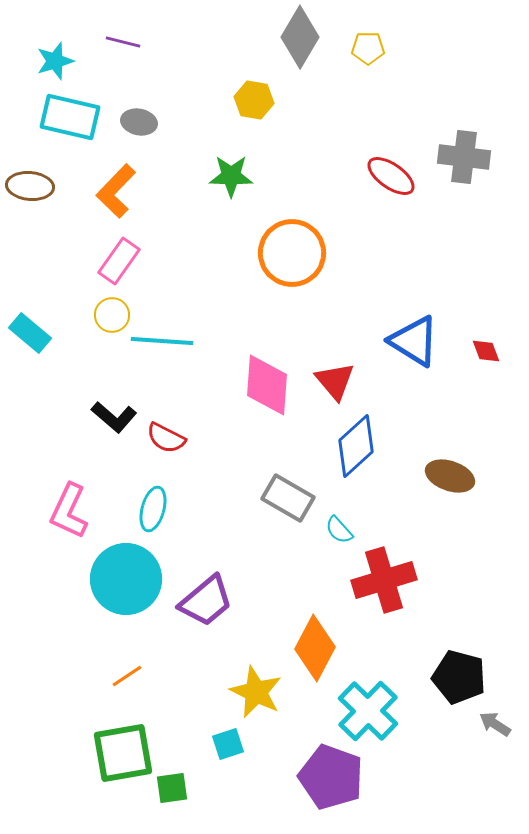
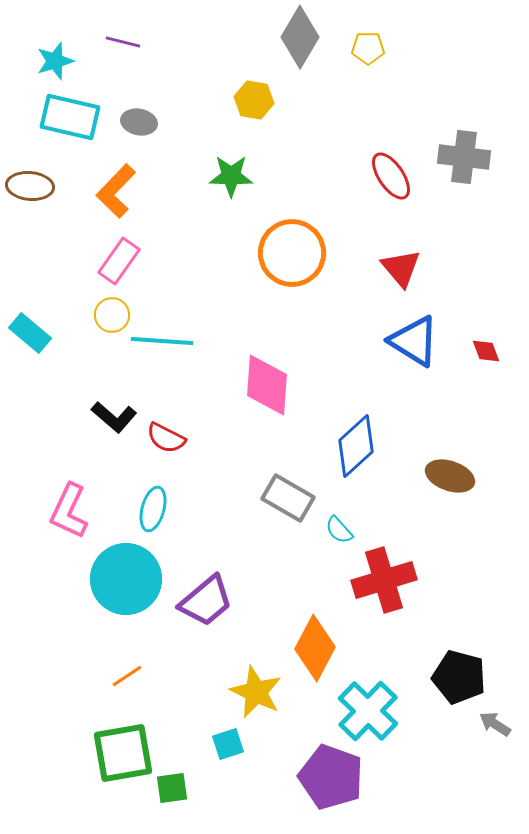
red ellipse at (391, 176): rotated 21 degrees clockwise
red triangle at (335, 381): moved 66 px right, 113 px up
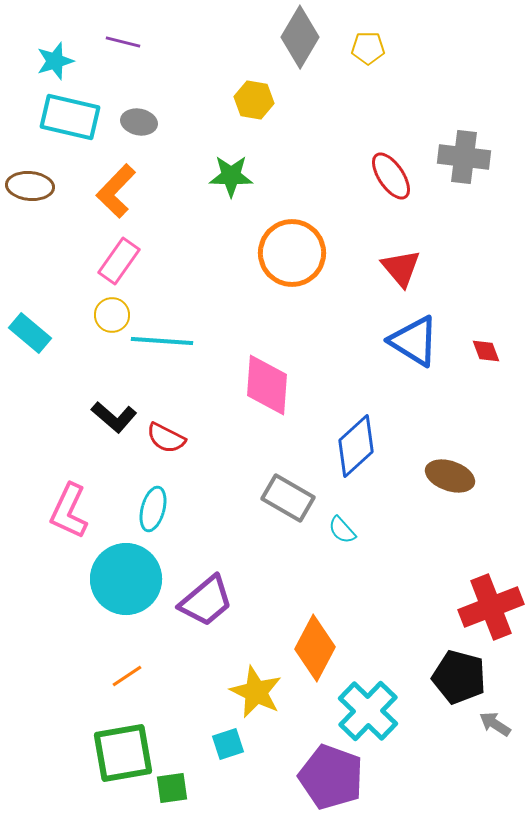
cyan semicircle at (339, 530): moved 3 px right
red cross at (384, 580): moved 107 px right, 27 px down; rotated 4 degrees counterclockwise
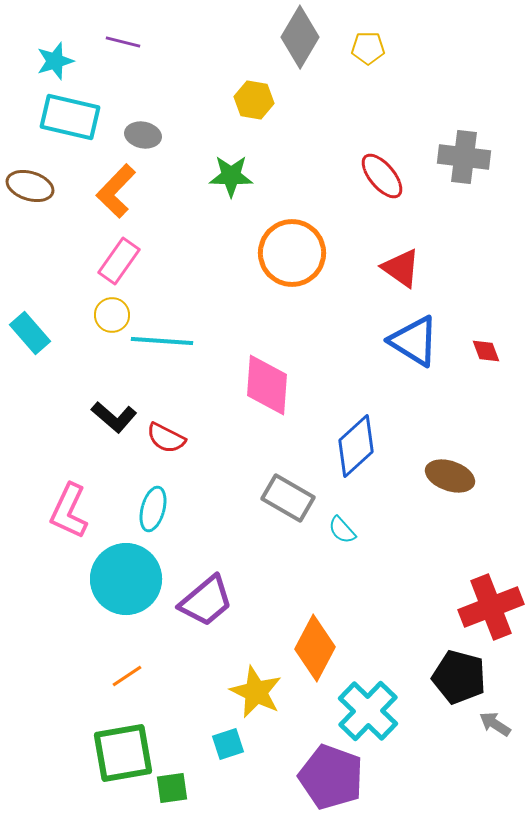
gray ellipse at (139, 122): moved 4 px right, 13 px down
red ellipse at (391, 176): moved 9 px left; rotated 6 degrees counterclockwise
brown ellipse at (30, 186): rotated 12 degrees clockwise
red triangle at (401, 268): rotated 15 degrees counterclockwise
cyan rectangle at (30, 333): rotated 9 degrees clockwise
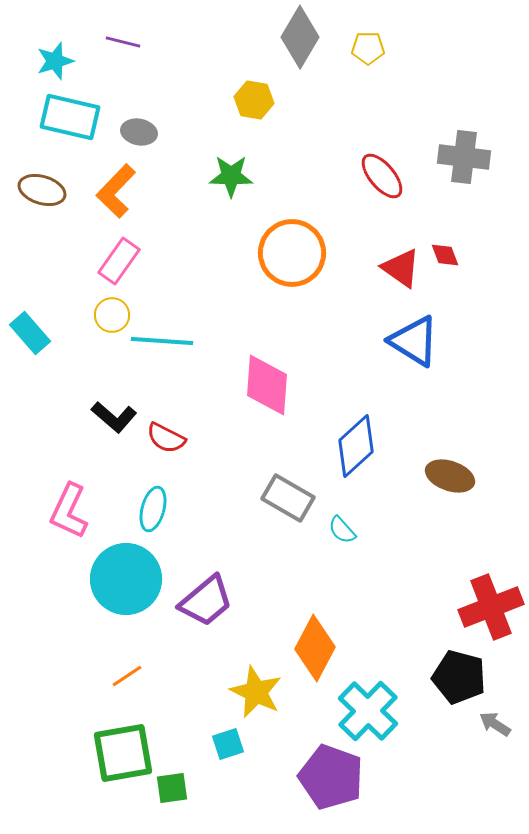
gray ellipse at (143, 135): moved 4 px left, 3 px up
brown ellipse at (30, 186): moved 12 px right, 4 px down
red diamond at (486, 351): moved 41 px left, 96 px up
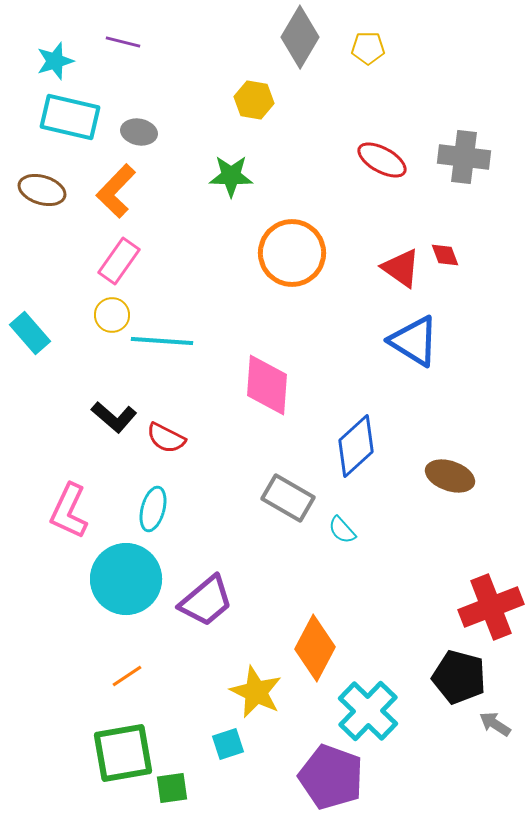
red ellipse at (382, 176): moved 16 px up; rotated 21 degrees counterclockwise
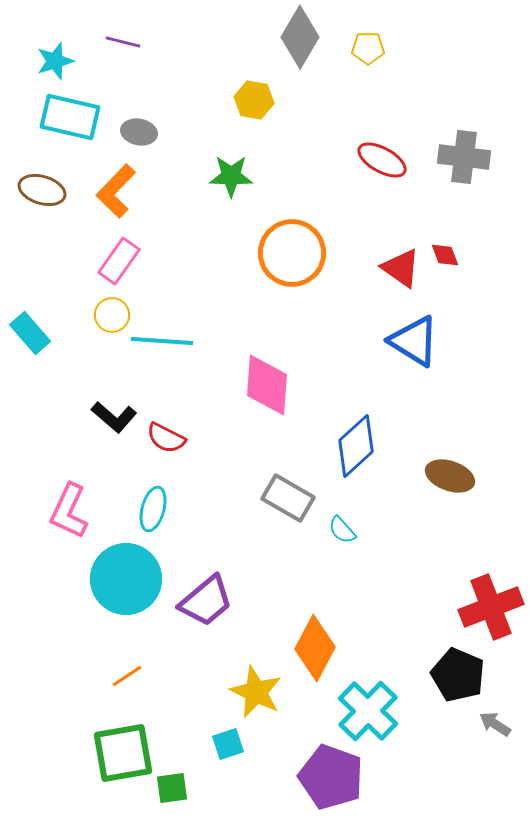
black pentagon at (459, 677): moved 1 px left, 2 px up; rotated 8 degrees clockwise
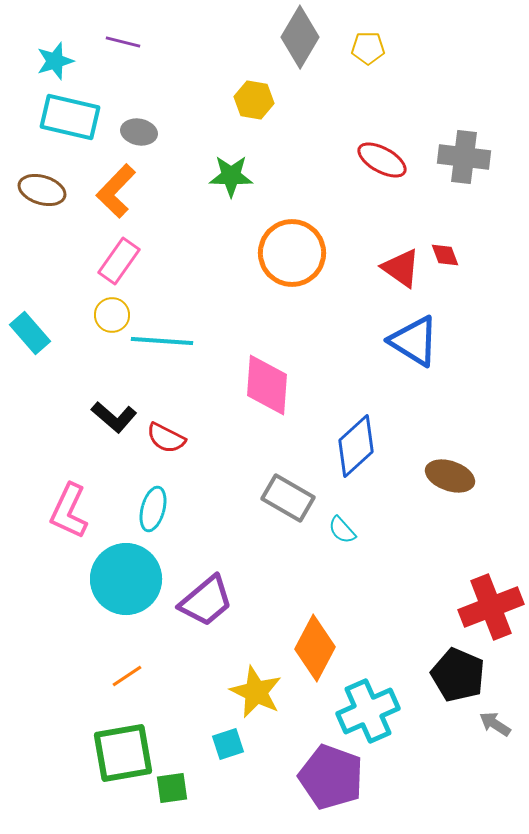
cyan cross at (368, 711): rotated 22 degrees clockwise
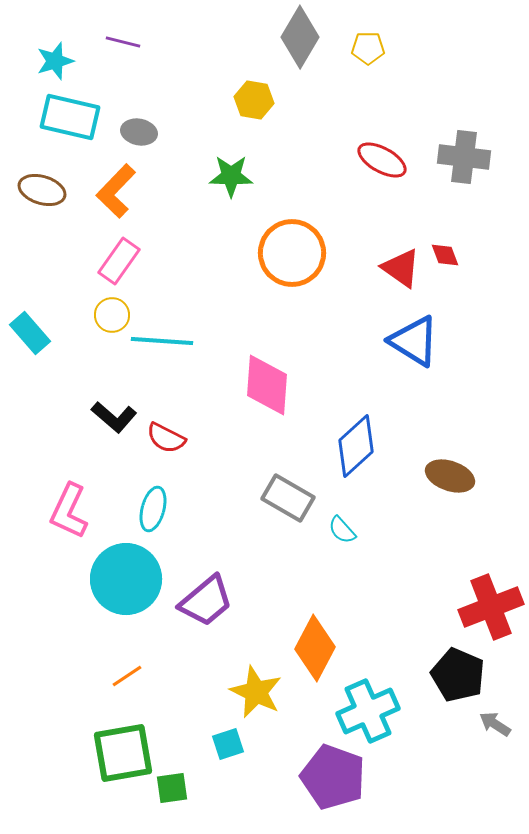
purple pentagon at (331, 777): moved 2 px right
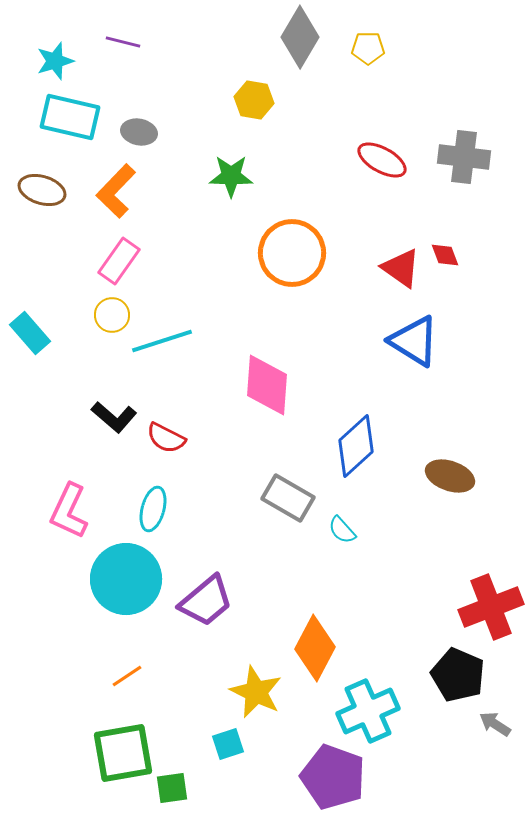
cyan line at (162, 341): rotated 22 degrees counterclockwise
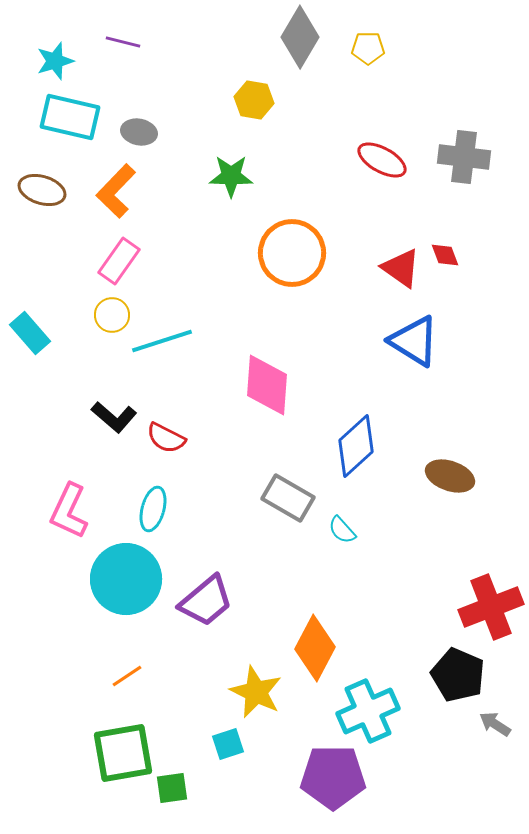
purple pentagon at (333, 777): rotated 20 degrees counterclockwise
